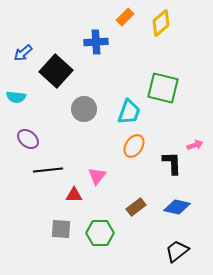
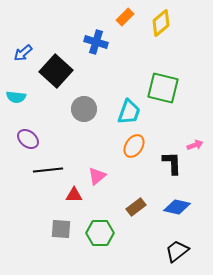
blue cross: rotated 20 degrees clockwise
pink triangle: rotated 12 degrees clockwise
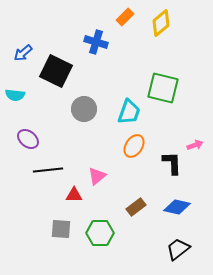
black square: rotated 16 degrees counterclockwise
cyan semicircle: moved 1 px left, 2 px up
black trapezoid: moved 1 px right, 2 px up
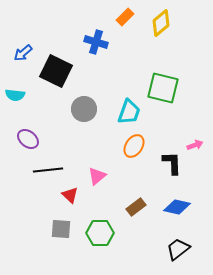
red triangle: moved 4 px left; rotated 42 degrees clockwise
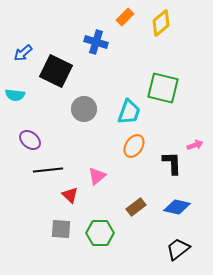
purple ellipse: moved 2 px right, 1 px down
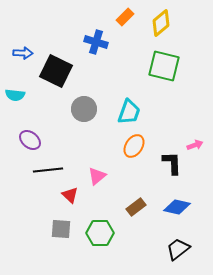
blue arrow: rotated 138 degrees counterclockwise
green square: moved 1 px right, 22 px up
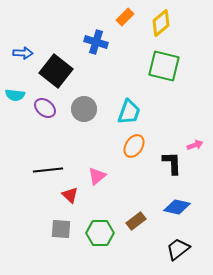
black square: rotated 12 degrees clockwise
purple ellipse: moved 15 px right, 32 px up
brown rectangle: moved 14 px down
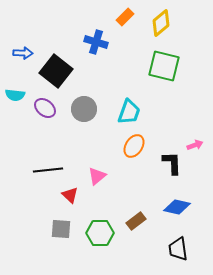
black trapezoid: rotated 60 degrees counterclockwise
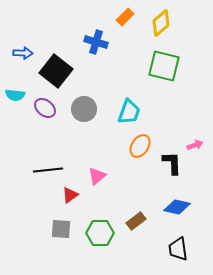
orange ellipse: moved 6 px right
red triangle: rotated 42 degrees clockwise
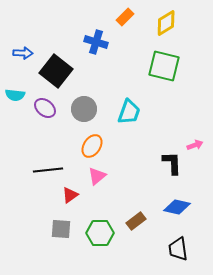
yellow diamond: moved 5 px right; rotated 8 degrees clockwise
orange ellipse: moved 48 px left
